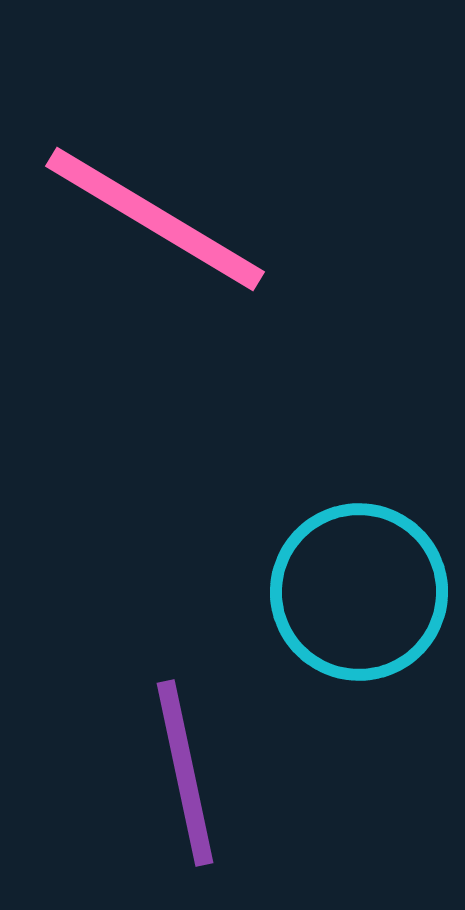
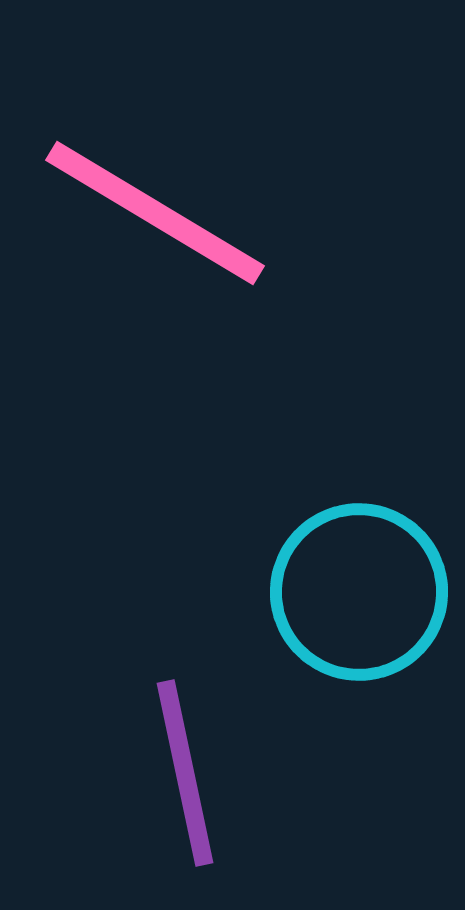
pink line: moved 6 px up
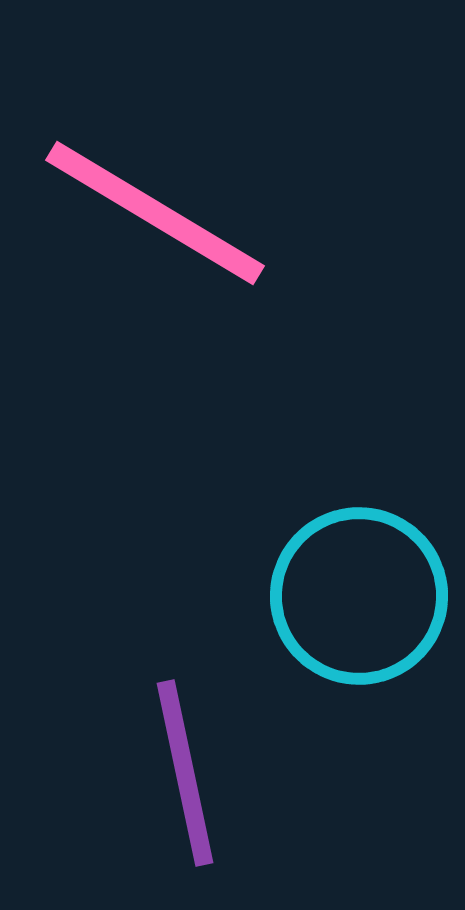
cyan circle: moved 4 px down
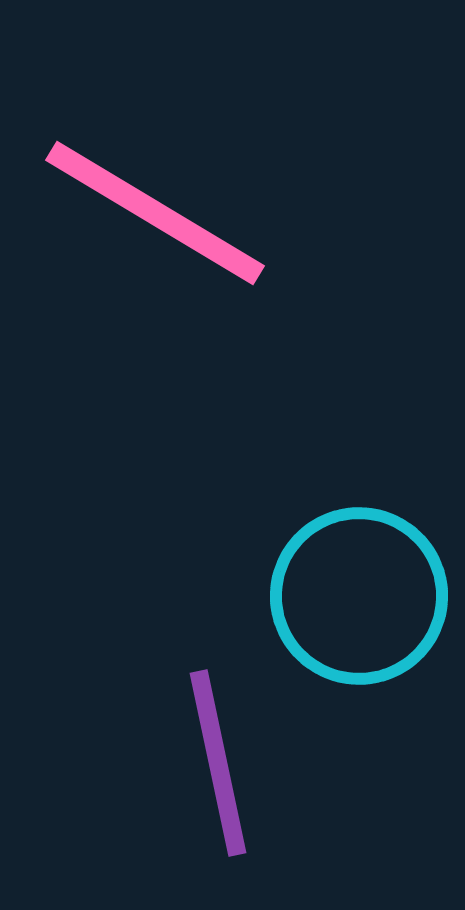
purple line: moved 33 px right, 10 px up
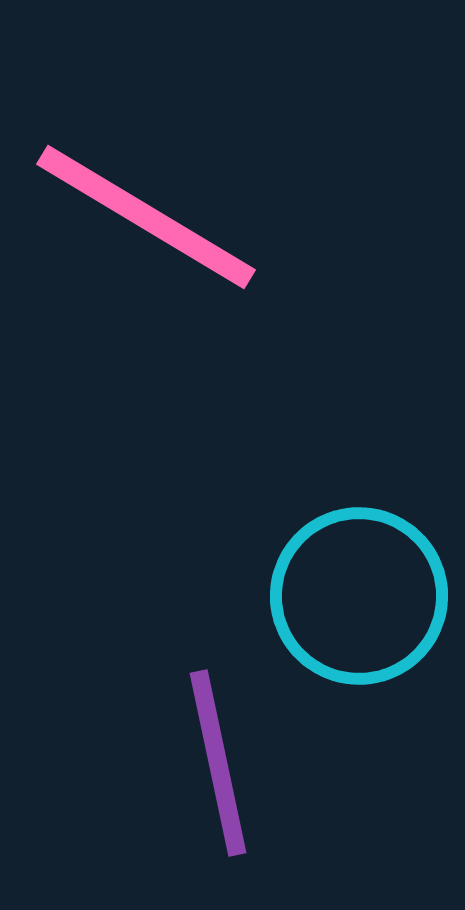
pink line: moved 9 px left, 4 px down
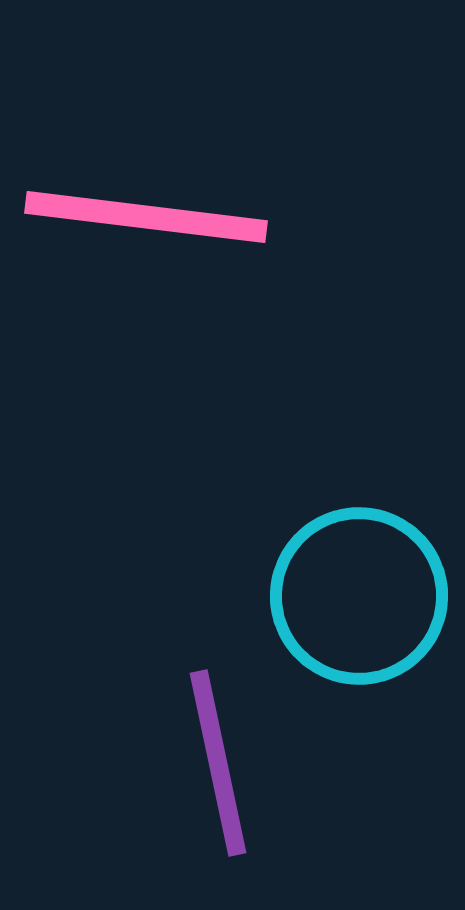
pink line: rotated 24 degrees counterclockwise
